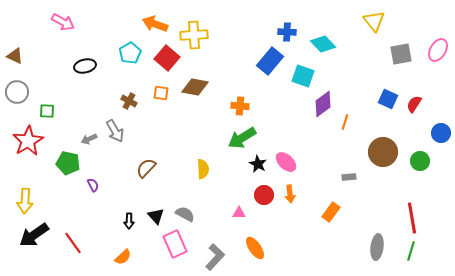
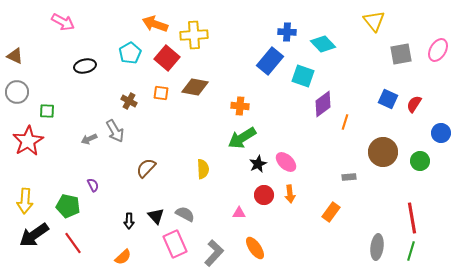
green pentagon at (68, 163): moved 43 px down
black star at (258, 164): rotated 18 degrees clockwise
gray L-shape at (215, 257): moved 1 px left, 4 px up
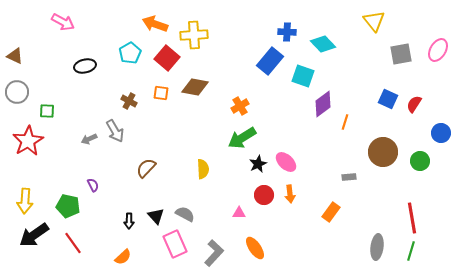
orange cross at (240, 106): rotated 36 degrees counterclockwise
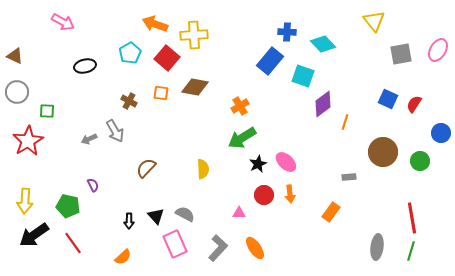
gray L-shape at (214, 253): moved 4 px right, 5 px up
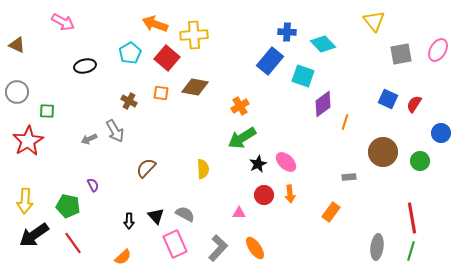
brown triangle at (15, 56): moved 2 px right, 11 px up
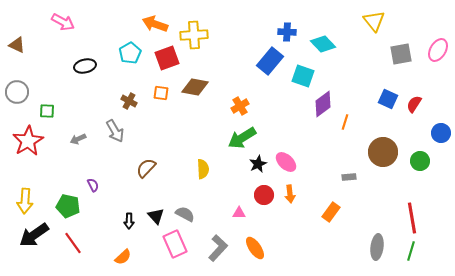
red square at (167, 58): rotated 30 degrees clockwise
gray arrow at (89, 139): moved 11 px left
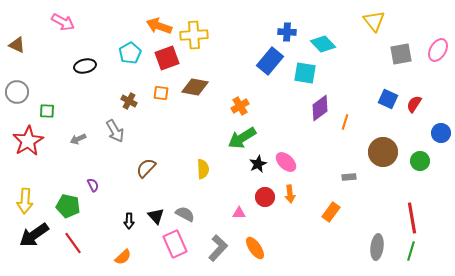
orange arrow at (155, 24): moved 4 px right, 2 px down
cyan square at (303, 76): moved 2 px right, 3 px up; rotated 10 degrees counterclockwise
purple diamond at (323, 104): moved 3 px left, 4 px down
red circle at (264, 195): moved 1 px right, 2 px down
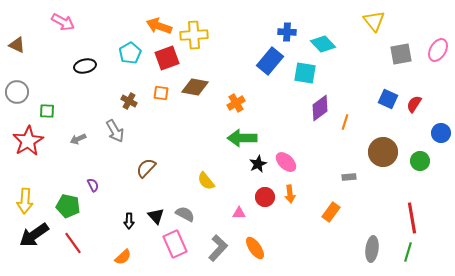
orange cross at (240, 106): moved 4 px left, 3 px up
green arrow at (242, 138): rotated 32 degrees clockwise
yellow semicircle at (203, 169): moved 3 px right, 12 px down; rotated 144 degrees clockwise
gray ellipse at (377, 247): moved 5 px left, 2 px down
green line at (411, 251): moved 3 px left, 1 px down
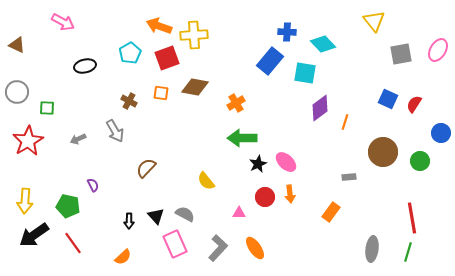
green square at (47, 111): moved 3 px up
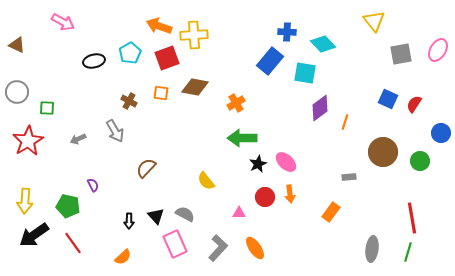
black ellipse at (85, 66): moved 9 px right, 5 px up
